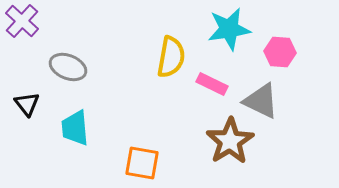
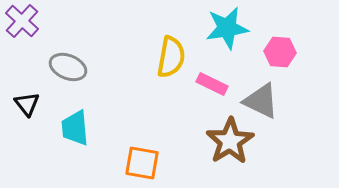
cyan star: moved 2 px left, 1 px up
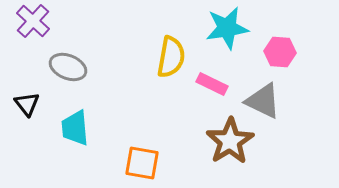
purple cross: moved 11 px right
gray triangle: moved 2 px right
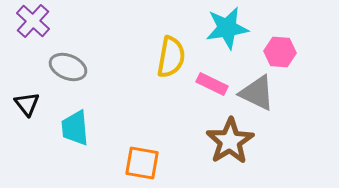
gray triangle: moved 6 px left, 8 px up
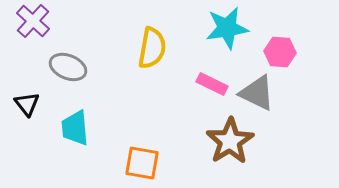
yellow semicircle: moved 19 px left, 9 px up
